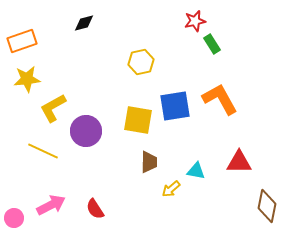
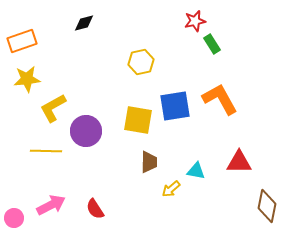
yellow line: moved 3 px right; rotated 24 degrees counterclockwise
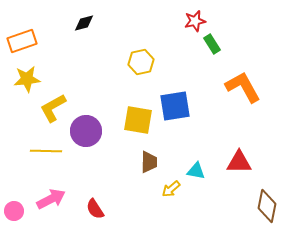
orange L-shape: moved 23 px right, 12 px up
pink arrow: moved 6 px up
pink circle: moved 7 px up
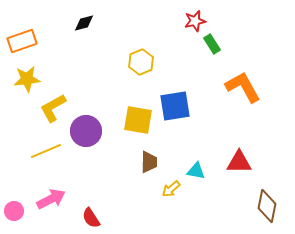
yellow hexagon: rotated 10 degrees counterclockwise
yellow line: rotated 24 degrees counterclockwise
red semicircle: moved 4 px left, 9 px down
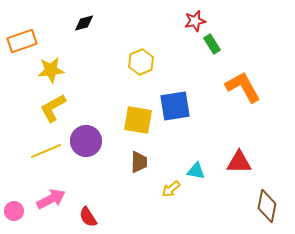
yellow star: moved 24 px right, 9 px up
purple circle: moved 10 px down
brown trapezoid: moved 10 px left
red semicircle: moved 3 px left, 1 px up
